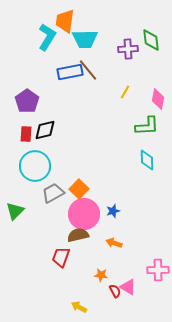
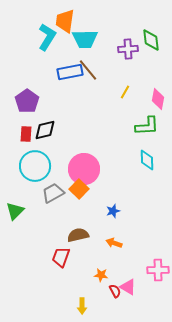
pink circle: moved 45 px up
yellow arrow: moved 3 px right, 1 px up; rotated 119 degrees counterclockwise
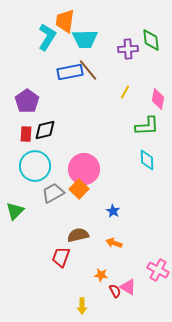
blue star: rotated 24 degrees counterclockwise
pink cross: rotated 30 degrees clockwise
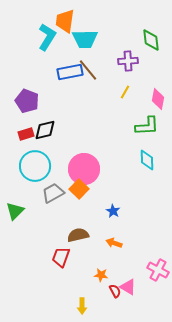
purple cross: moved 12 px down
purple pentagon: rotated 15 degrees counterclockwise
red rectangle: rotated 70 degrees clockwise
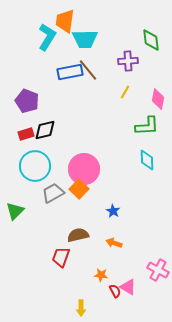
yellow arrow: moved 1 px left, 2 px down
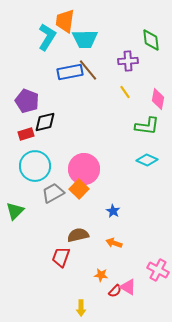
yellow line: rotated 64 degrees counterclockwise
green L-shape: rotated 10 degrees clockwise
black diamond: moved 8 px up
cyan diamond: rotated 65 degrees counterclockwise
red semicircle: rotated 72 degrees clockwise
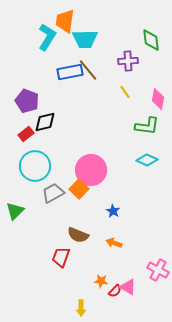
red rectangle: rotated 21 degrees counterclockwise
pink circle: moved 7 px right, 1 px down
brown semicircle: rotated 145 degrees counterclockwise
orange star: moved 6 px down
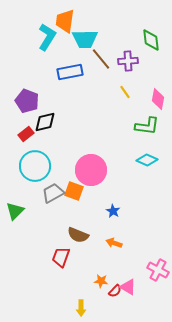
brown line: moved 13 px right, 11 px up
orange square: moved 5 px left, 2 px down; rotated 24 degrees counterclockwise
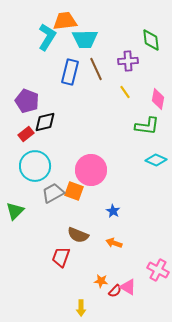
orange trapezoid: rotated 75 degrees clockwise
brown line: moved 5 px left, 10 px down; rotated 15 degrees clockwise
blue rectangle: rotated 65 degrees counterclockwise
cyan diamond: moved 9 px right
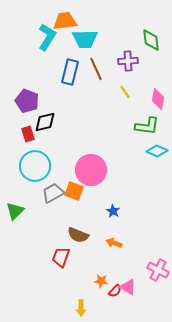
red rectangle: moved 2 px right; rotated 70 degrees counterclockwise
cyan diamond: moved 1 px right, 9 px up
